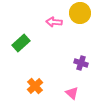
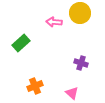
orange cross: rotated 21 degrees clockwise
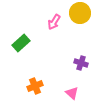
pink arrow: rotated 63 degrees counterclockwise
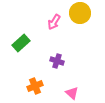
purple cross: moved 24 px left, 2 px up
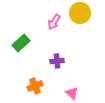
purple cross: rotated 24 degrees counterclockwise
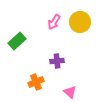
yellow circle: moved 9 px down
green rectangle: moved 4 px left, 2 px up
orange cross: moved 1 px right, 4 px up
pink triangle: moved 2 px left, 1 px up
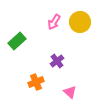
purple cross: rotated 32 degrees counterclockwise
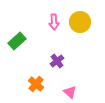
pink arrow: rotated 35 degrees counterclockwise
orange cross: moved 2 px down; rotated 28 degrees counterclockwise
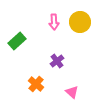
pink triangle: moved 2 px right
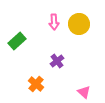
yellow circle: moved 1 px left, 2 px down
pink triangle: moved 12 px right
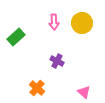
yellow circle: moved 3 px right, 1 px up
green rectangle: moved 1 px left, 4 px up
purple cross: rotated 24 degrees counterclockwise
orange cross: moved 1 px right, 4 px down
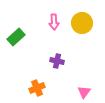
purple cross: rotated 16 degrees counterclockwise
orange cross: rotated 28 degrees clockwise
pink triangle: rotated 24 degrees clockwise
